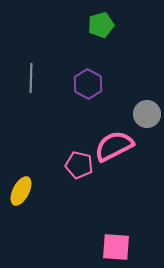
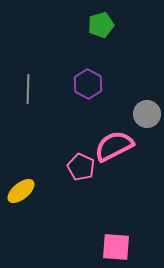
gray line: moved 3 px left, 11 px down
pink pentagon: moved 2 px right, 2 px down; rotated 12 degrees clockwise
yellow ellipse: rotated 24 degrees clockwise
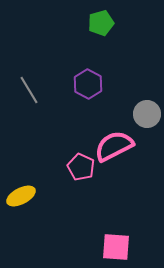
green pentagon: moved 2 px up
gray line: moved 1 px right, 1 px down; rotated 32 degrees counterclockwise
yellow ellipse: moved 5 px down; rotated 12 degrees clockwise
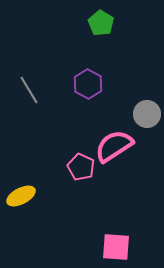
green pentagon: rotated 25 degrees counterclockwise
pink semicircle: rotated 6 degrees counterclockwise
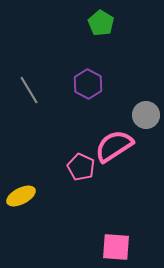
gray circle: moved 1 px left, 1 px down
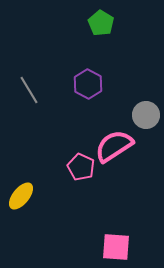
yellow ellipse: rotated 24 degrees counterclockwise
